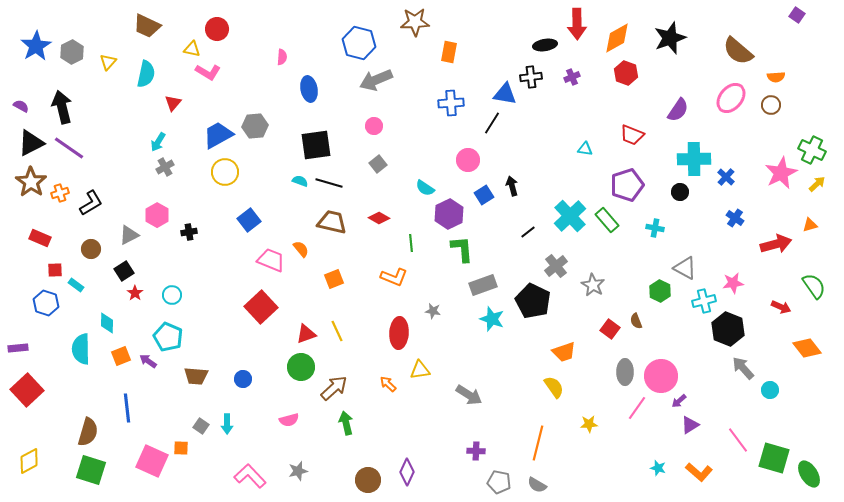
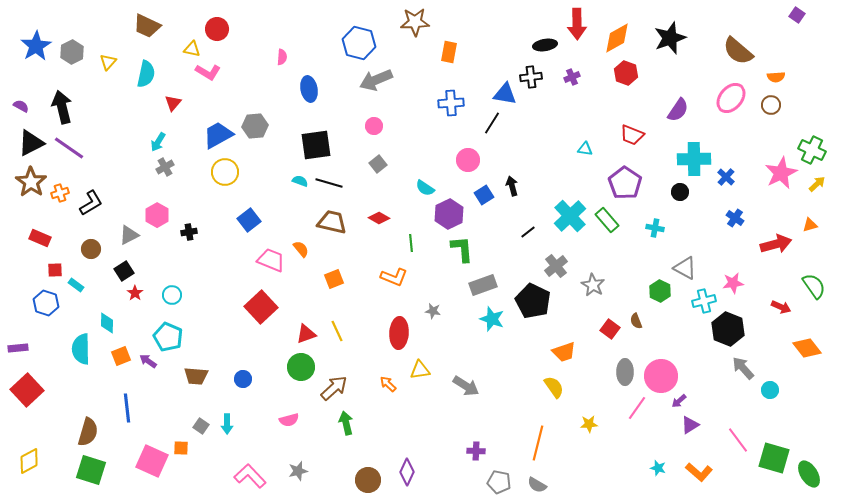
purple pentagon at (627, 185): moved 2 px left, 2 px up; rotated 20 degrees counterclockwise
gray arrow at (469, 395): moved 3 px left, 9 px up
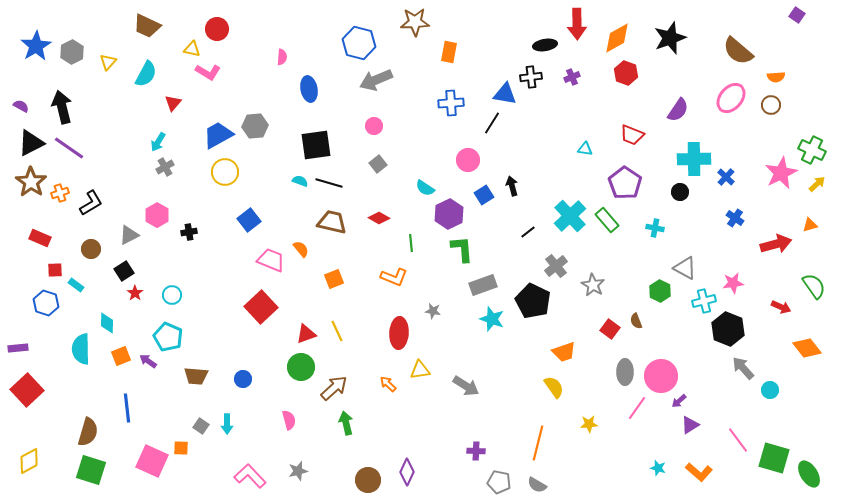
cyan semicircle at (146, 74): rotated 16 degrees clockwise
pink semicircle at (289, 420): rotated 90 degrees counterclockwise
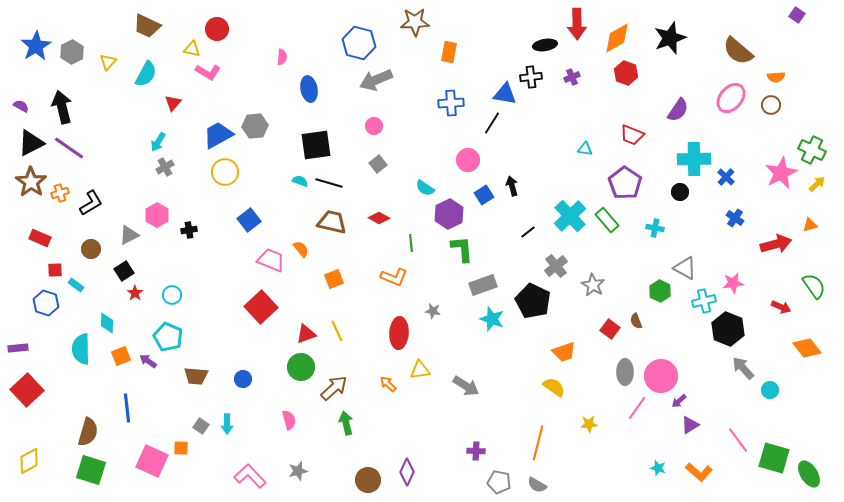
black cross at (189, 232): moved 2 px up
yellow semicircle at (554, 387): rotated 20 degrees counterclockwise
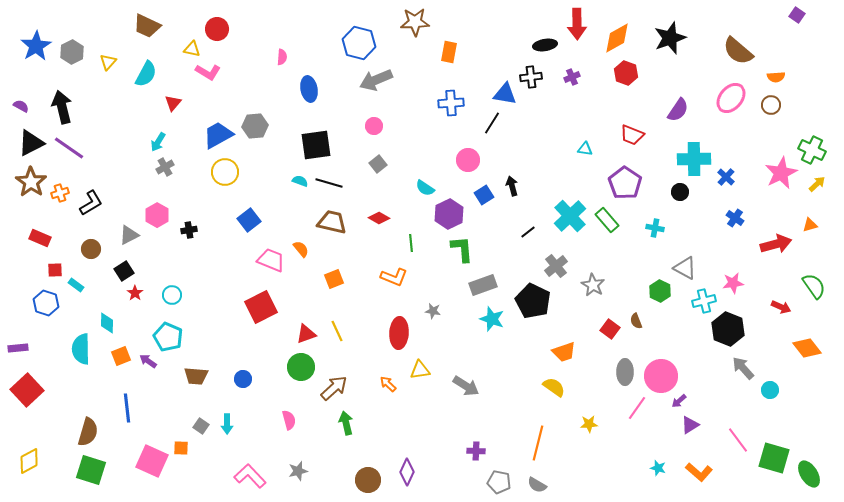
red square at (261, 307): rotated 16 degrees clockwise
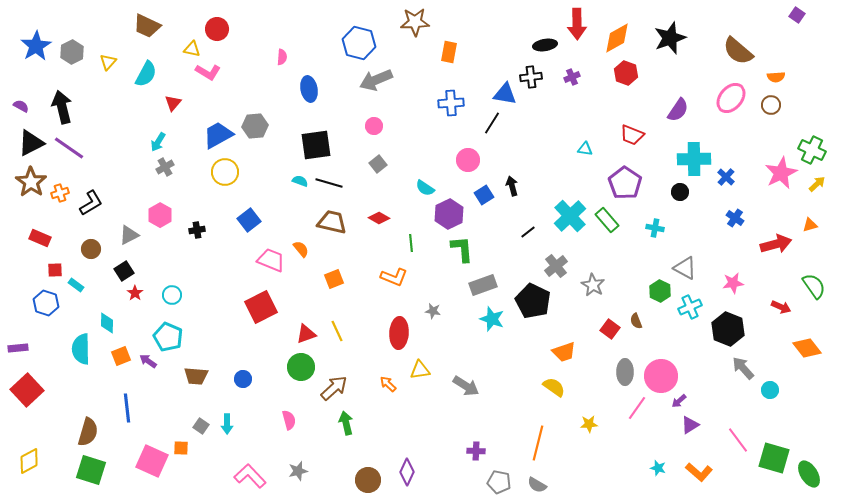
pink hexagon at (157, 215): moved 3 px right
black cross at (189, 230): moved 8 px right
cyan cross at (704, 301): moved 14 px left, 6 px down; rotated 10 degrees counterclockwise
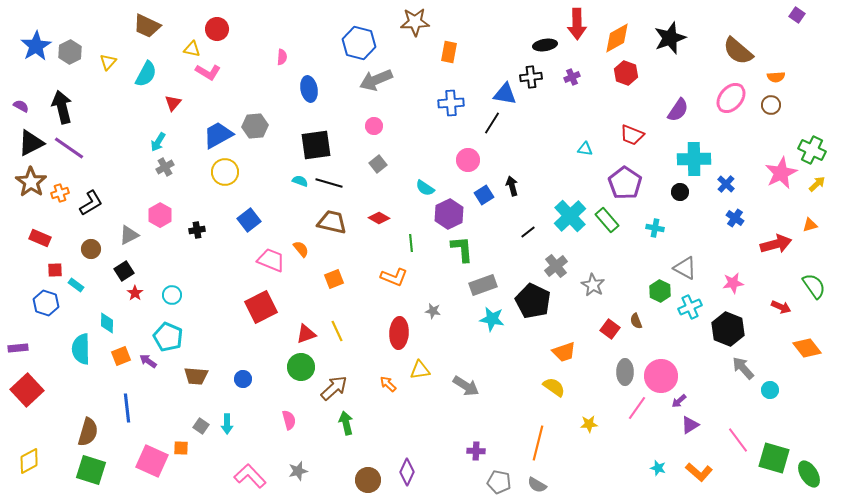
gray hexagon at (72, 52): moved 2 px left
blue cross at (726, 177): moved 7 px down
cyan star at (492, 319): rotated 10 degrees counterclockwise
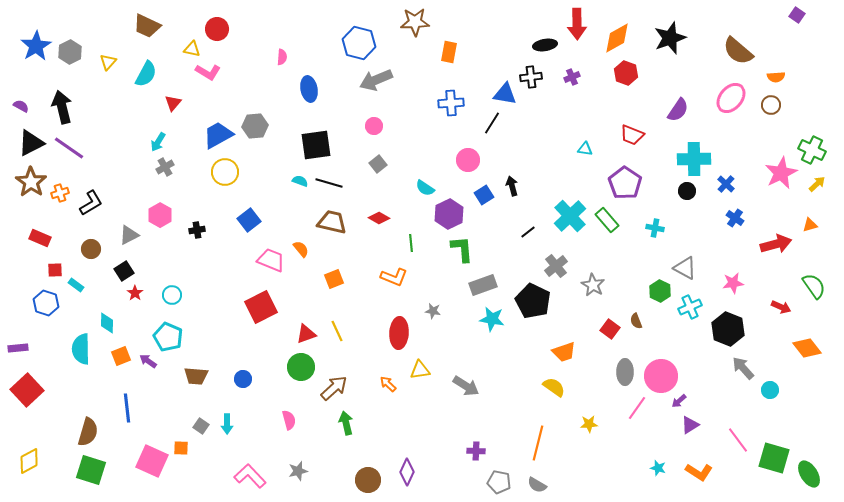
black circle at (680, 192): moved 7 px right, 1 px up
orange L-shape at (699, 472): rotated 8 degrees counterclockwise
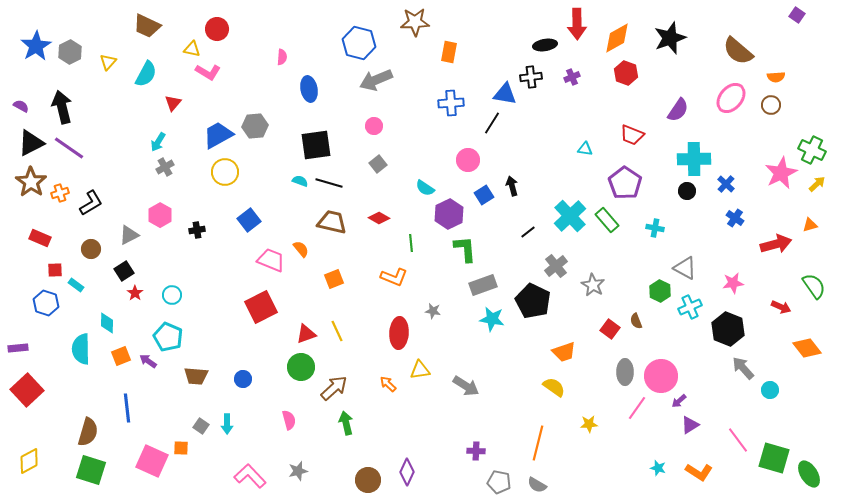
green L-shape at (462, 249): moved 3 px right
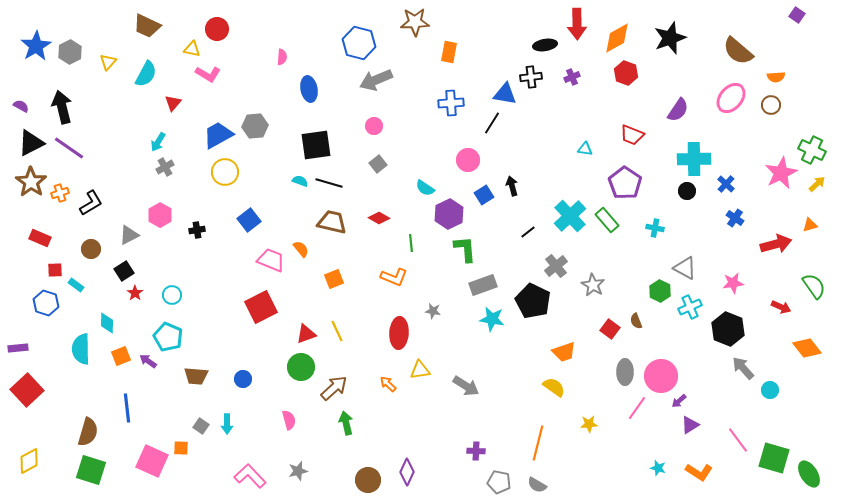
pink L-shape at (208, 72): moved 2 px down
